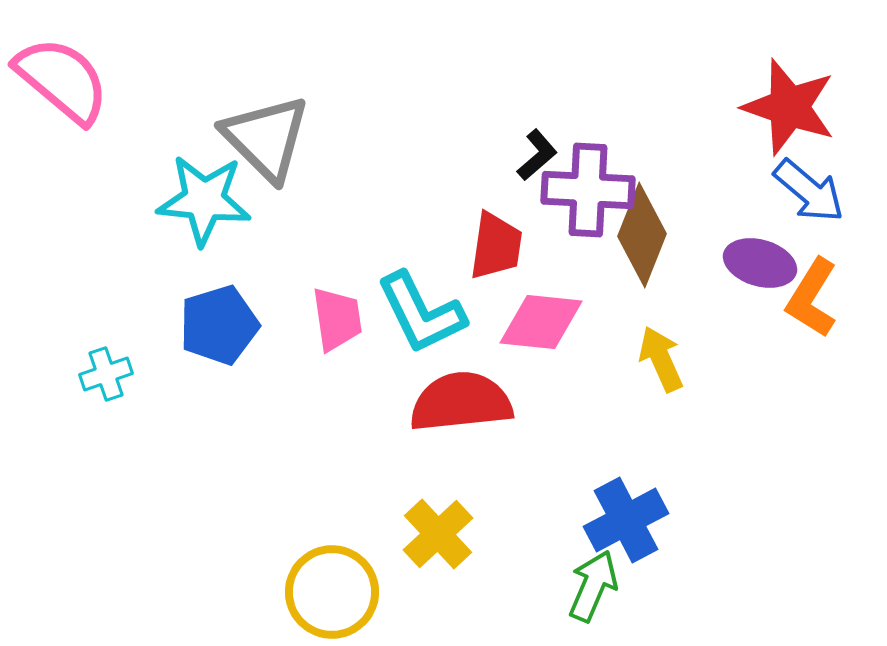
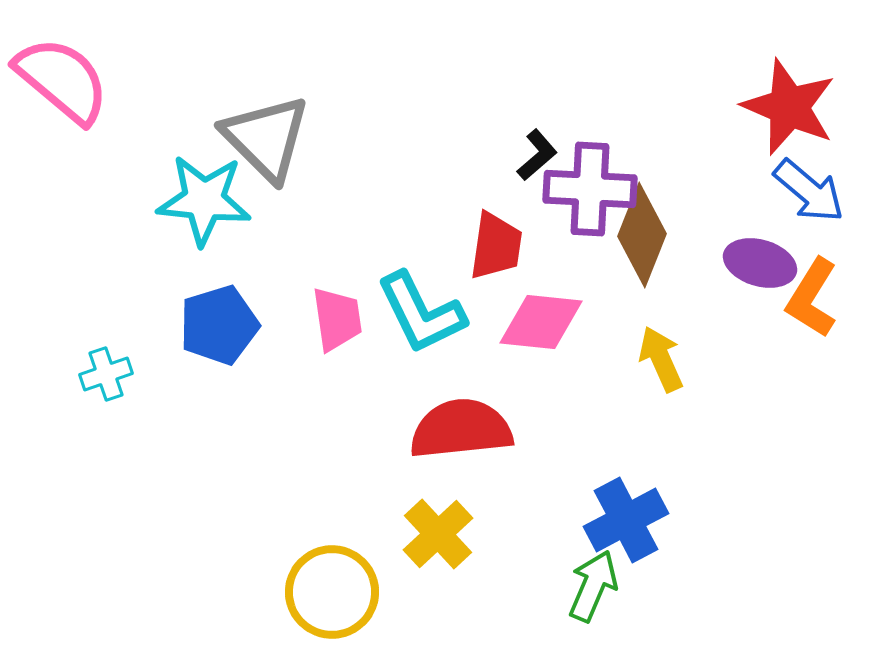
red star: rotated 4 degrees clockwise
purple cross: moved 2 px right, 1 px up
red semicircle: moved 27 px down
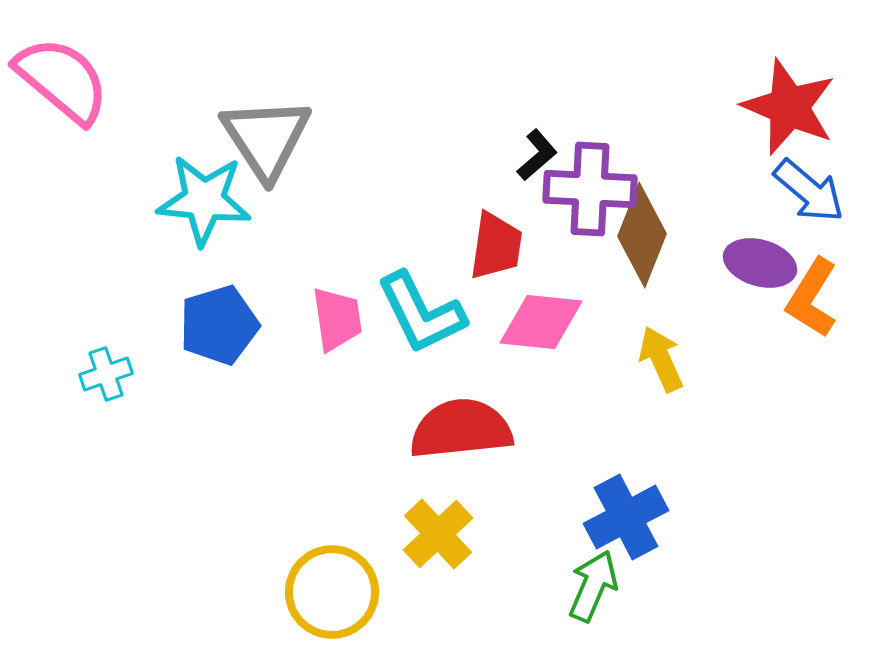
gray triangle: rotated 12 degrees clockwise
blue cross: moved 3 px up
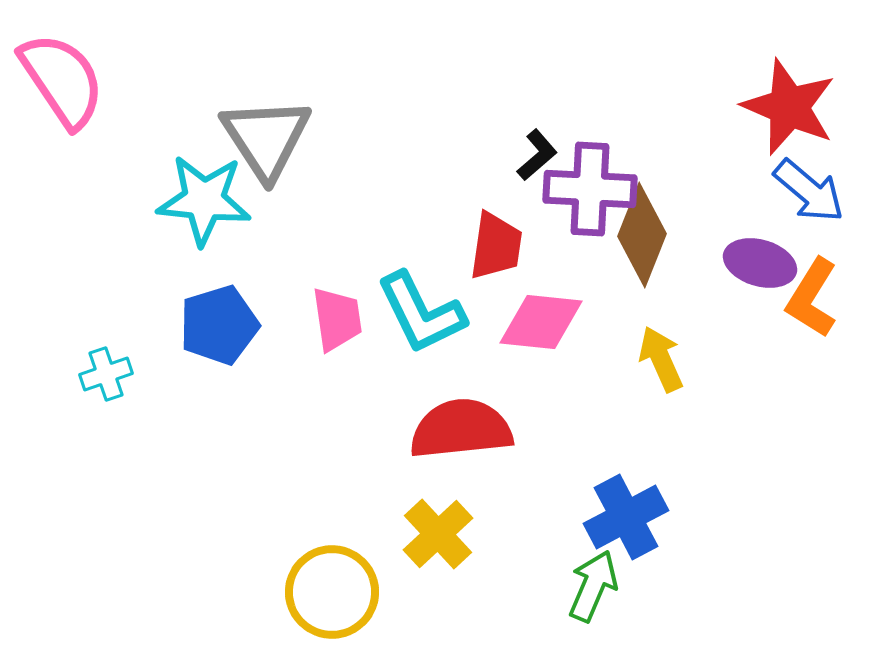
pink semicircle: rotated 16 degrees clockwise
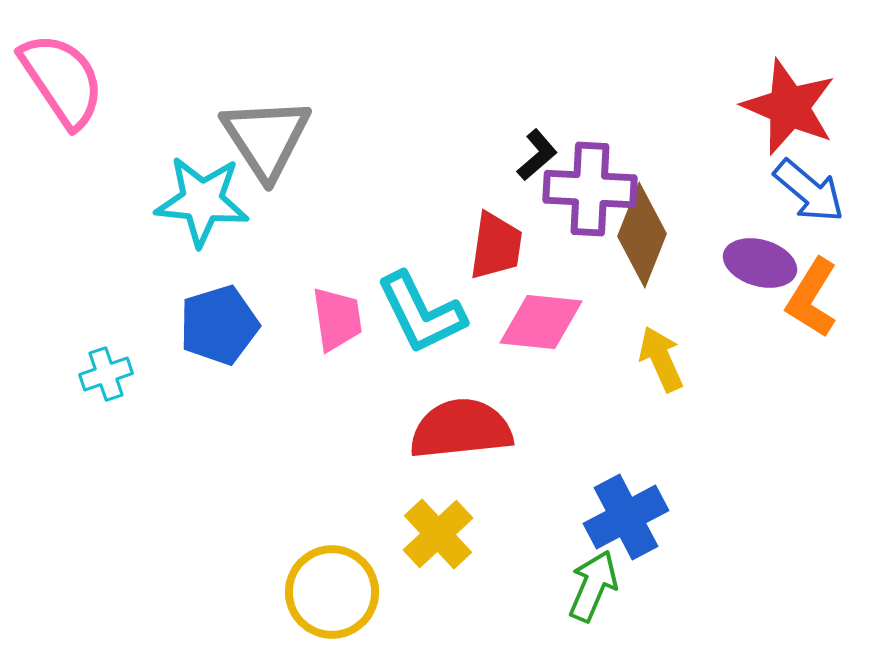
cyan star: moved 2 px left, 1 px down
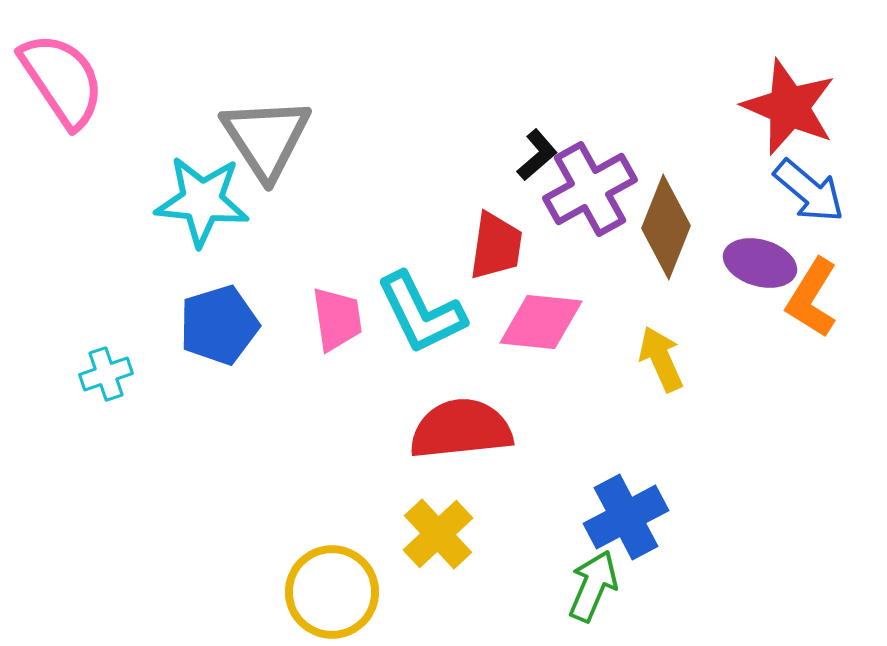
purple cross: rotated 32 degrees counterclockwise
brown diamond: moved 24 px right, 8 px up
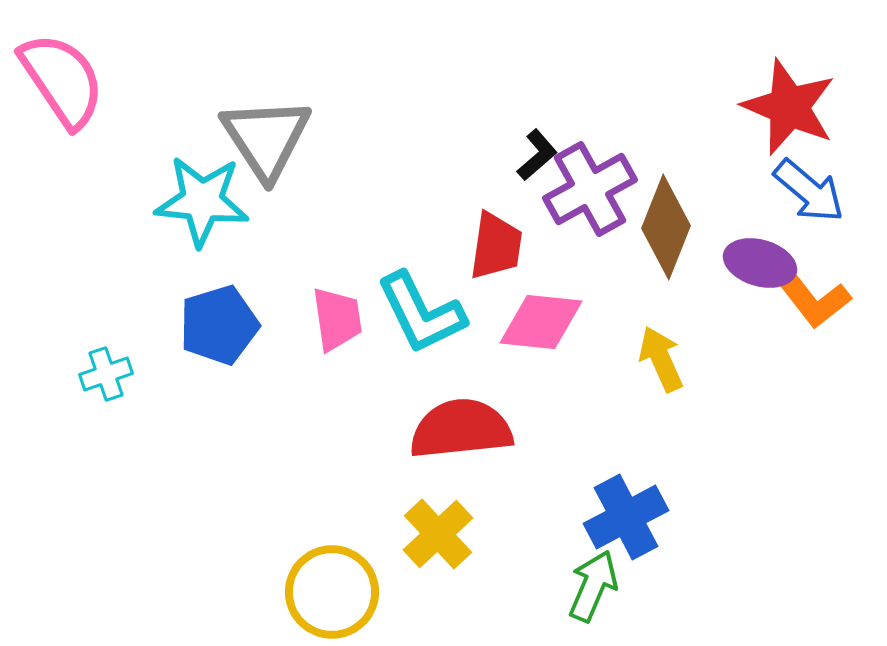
orange L-shape: rotated 70 degrees counterclockwise
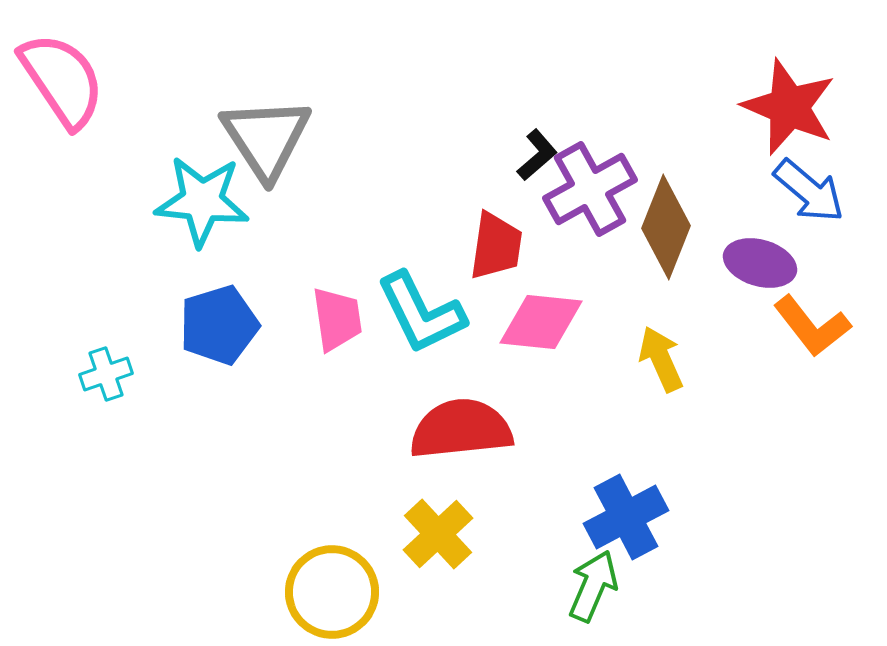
orange L-shape: moved 28 px down
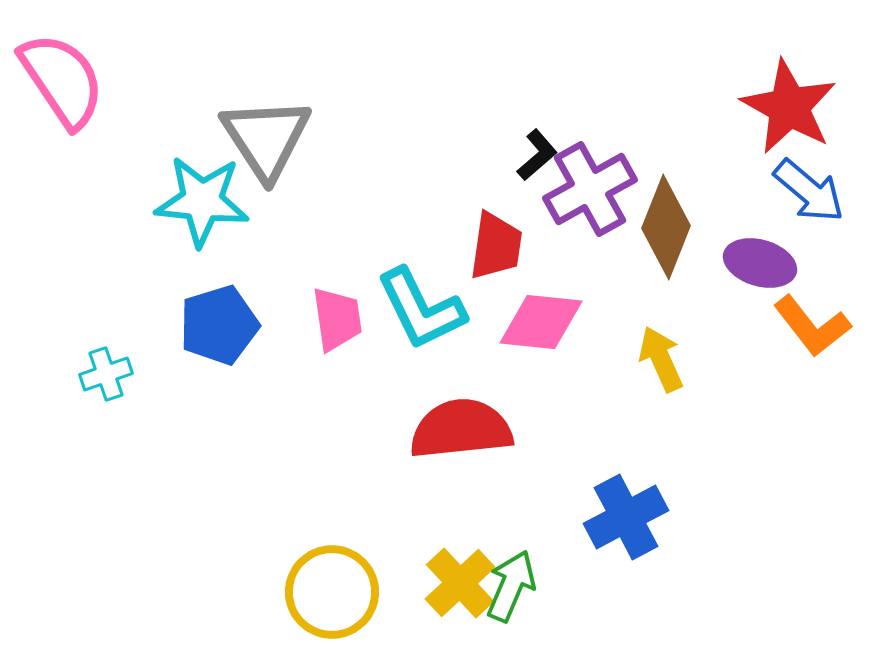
red star: rotated 6 degrees clockwise
cyan L-shape: moved 4 px up
yellow cross: moved 22 px right, 49 px down
green arrow: moved 82 px left
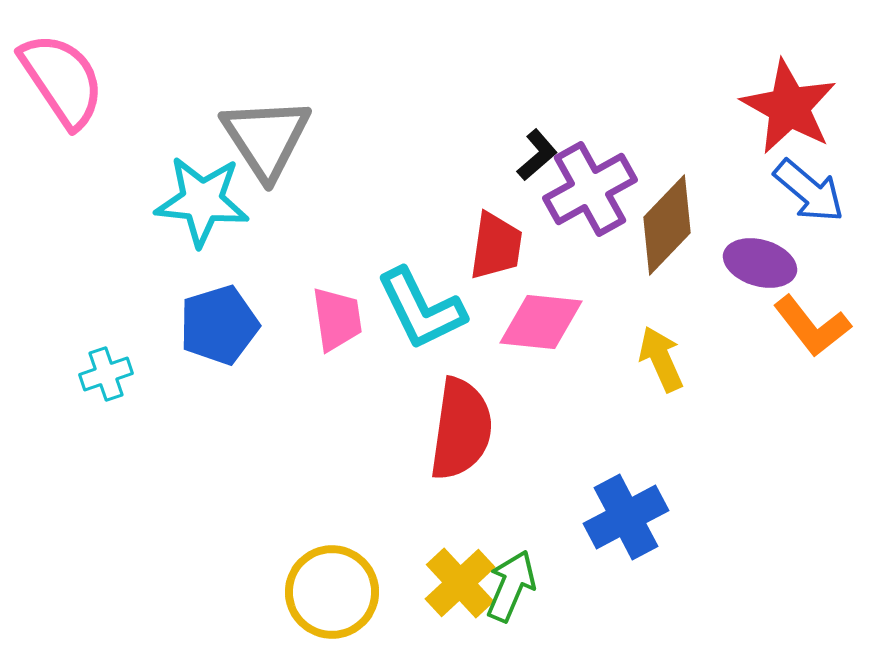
brown diamond: moved 1 px right, 2 px up; rotated 22 degrees clockwise
red semicircle: rotated 104 degrees clockwise
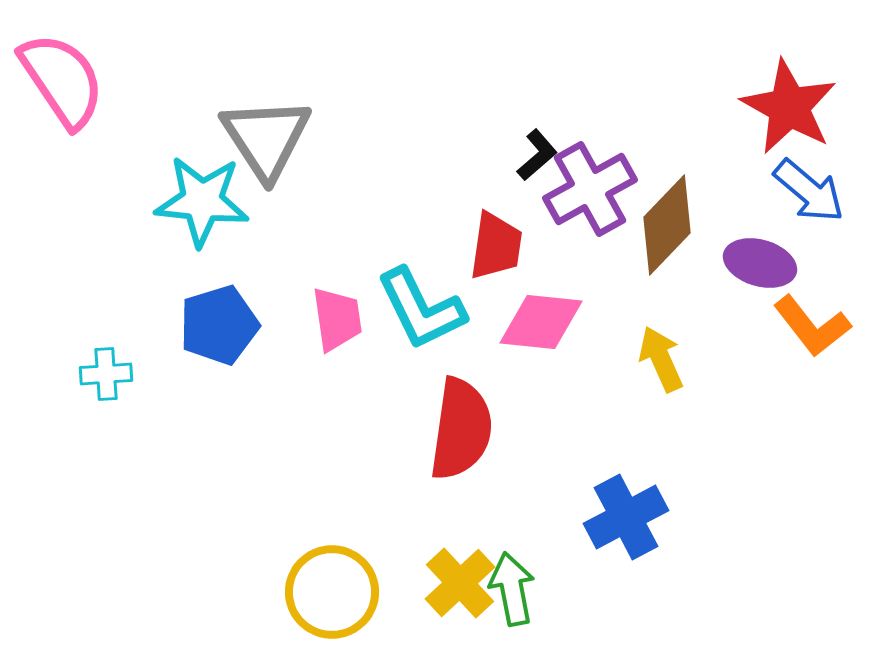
cyan cross: rotated 15 degrees clockwise
green arrow: moved 1 px right, 3 px down; rotated 34 degrees counterclockwise
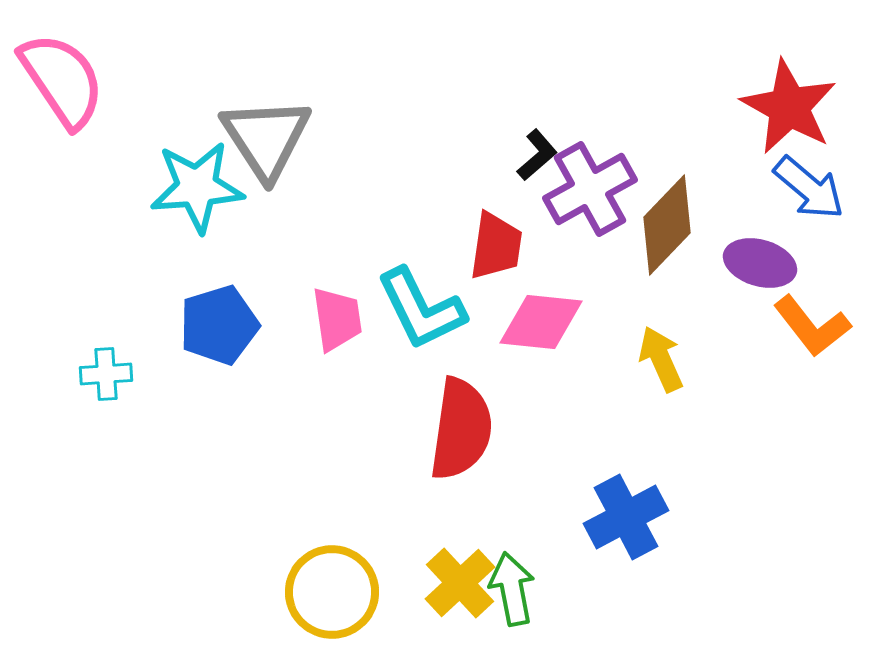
blue arrow: moved 3 px up
cyan star: moved 5 px left, 14 px up; rotated 10 degrees counterclockwise
